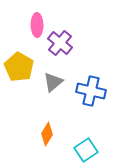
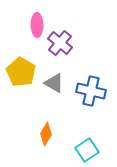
yellow pentagon: moved 2 px right, 5 px down
gray triangle: moved 1 px right, 1 px down; rotated 50 degrees counterclockwise
orange diamond: moved 1 px left
cyan square: moved 1 px right
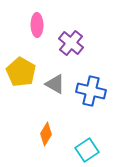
purple cross: moved 11 px right
gray triangle: moved 1 px right, 1 px down
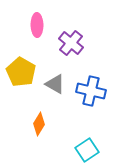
orange diamond: moved 7 px left, 10 px up
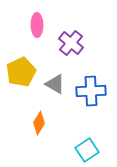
yellow pentagon: rotated 16 degrees clockwise
blue cross: rotated 16 degrees counterclockwise
orange diamond: moved 1 px up
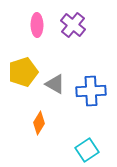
purple cross: moved 2 px right, 18 px up
yellow pentagon: moved 2 px right; rotated 8 degrees clockwise
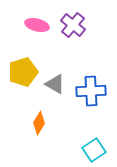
pink ellipse: rotated 75 degrees counterclockwise
cyan square: moved 7 px right
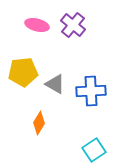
yellow pentagon: rotated 12 degrees clockwise
